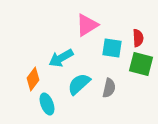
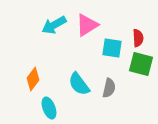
cyan arrow: moved 7 px left, 33 px up
cyan semicircle: rotated 85 degrees counterclockwise
cyan ellipse: moved 2 px right, 4 px down
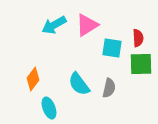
green square: rotated 15 degrees counterclockwise
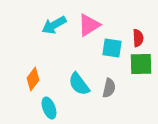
pink triangle: moved 2 px right
